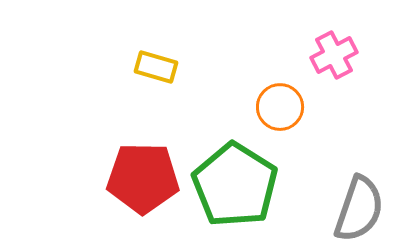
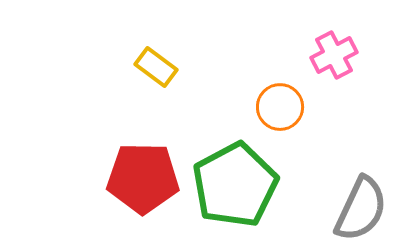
yellow rectangle: rotated 21 degrees clockwise
green pentagon: rotated 12 degrees clockwise
gray semicircle: moved 2 px right; rotated 6 degrees clockwise
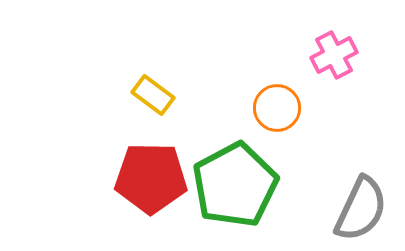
yellow rectangle: moved 3 px left, 28 px down
orange circle: moved 3 px left, 1 px down
red pentagon: moved 8 px right
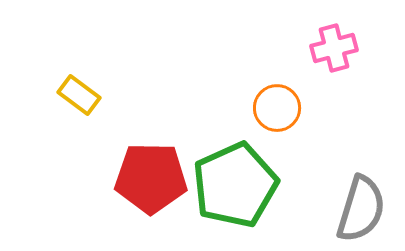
pink cross: moved 7 px up; rotated 12 degrees clockwise
yellow rectangle: moved 74 px left
green pentagon: rotated 4 degrees clockwise
gray semicircle: rotated 8 degrees counterclockwise
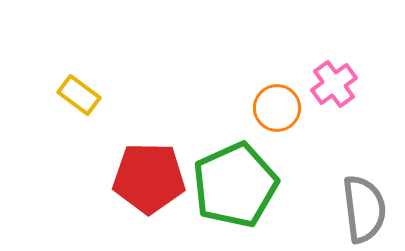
pink cross: moved 36 px down; rotated 21 degrees counterclockwise
red pentagon: moved 2 px left
gray semicircle: moved 3 px right; rotated 24 degrees counterclockwise
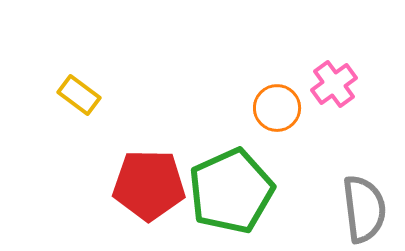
red pentagon: moved 7 px down
green pentagon: moved 4 px left, 6 px down
